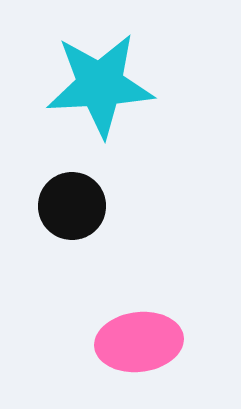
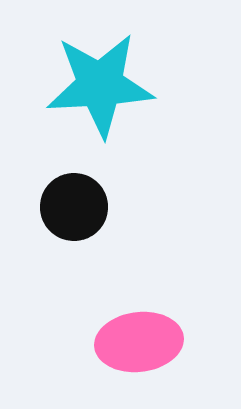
black circle: moved 2 px right, 1 px down
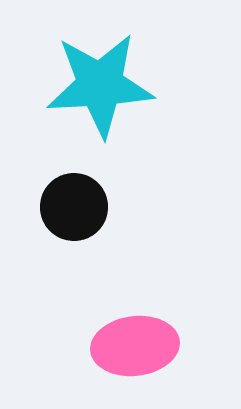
pink ellipse: moved 4 px left, 4 px down
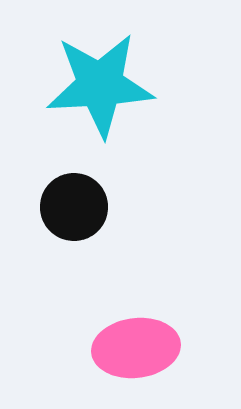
pink ellipse: moved 1 px right, 2 px down
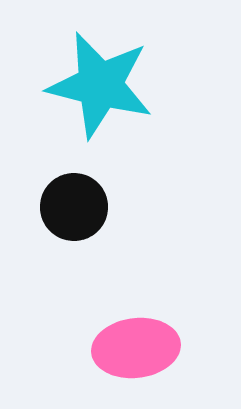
cyan star: rotated 17 degrees clockwise
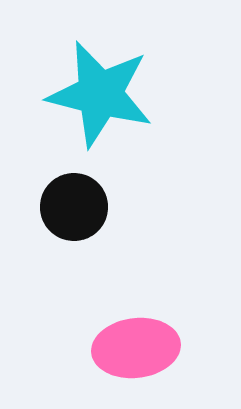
cyan star: moved 9 px down
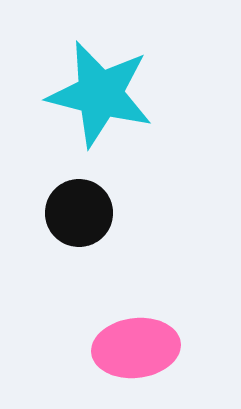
black circle: moved 5 px right, 6 px down
